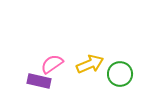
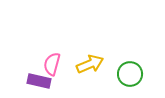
pink semicircle: rotated 40 degrees counterclockwise
green circle: moved 10 px right
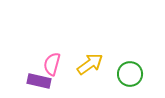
yellow arrow: rotated 12 degrees counterclockwise
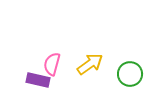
purple rectangle: moved 1 px left, 1 px up
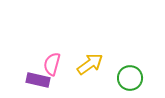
green circle: moved 4 px down
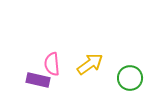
pink semicircle: rotated 20 degrees counterclockwise
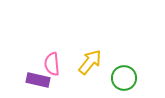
yellow arrow: moved 2 px up; rotated 16 degrees counterclockwise
green circle: moved 6 px left
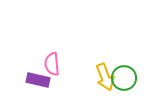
yellow arrow: moved 15 px right, 15 px down; rotated 120 degrees clockwise
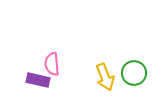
green circle: moved 10 px right, 5 px up
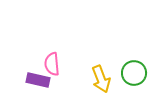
yellow arrow: moved 4 px left, 2 px down
